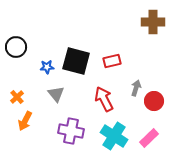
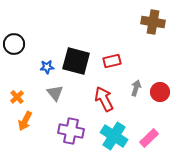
brown cross: rotated 10 degrees clockwise
black circle: moved 2 px left, 3 px up
gray triangle: moved 1 px left, 1 px up
red circle: moved 6 px right, 9 px up
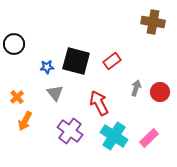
red rectangle: rotated 24 degrees counterclockwise
red arrow: moved 5 px left, 4 px down
purple cross: moved 1 px left; rotated 25 degrees clockwise
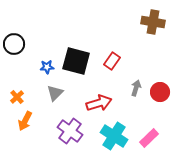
red rectangle: rotated 18 degrees counterclockwise
gray triangle: rotated 24 degrees clockwise
red arrow: rotated 100 degrees clockwise
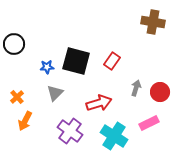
pink rectangle: moved 15 px up; rotated 18 degrees clockwise
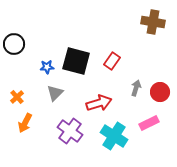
orange arrow: moved 2 px down
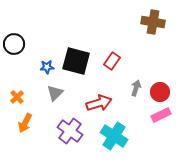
pink rectangle: moved 12 px right, 8 px up
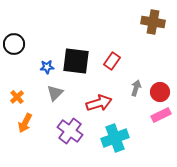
black square: rotated 8 degrees counterclockwise
cyan cross: moved 1 px right, 2 px down; rotated 36 degrees clockwise
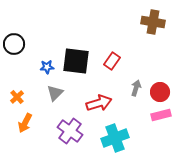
pink rectangle: rotated 12 degrees clockwise
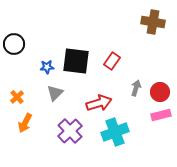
purple cross: rotated 10 degrees clockwise
cyan cross: moved 6 px up
